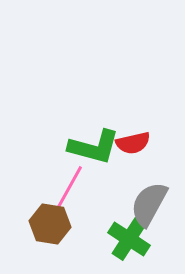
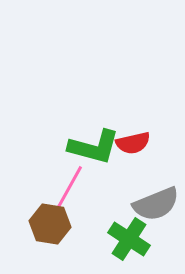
gray semicircle: moved 7 px right; rotated 141 degrees counterclockwise
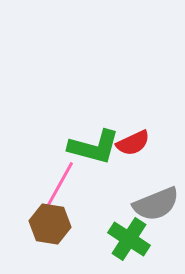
red semicircle: rotated 12 degrees counterclockwise
pink line: moved 9 px left, 4 px up
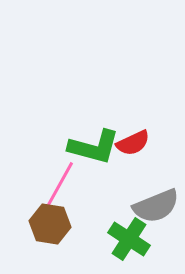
gray semicircle: moved 2 px down
